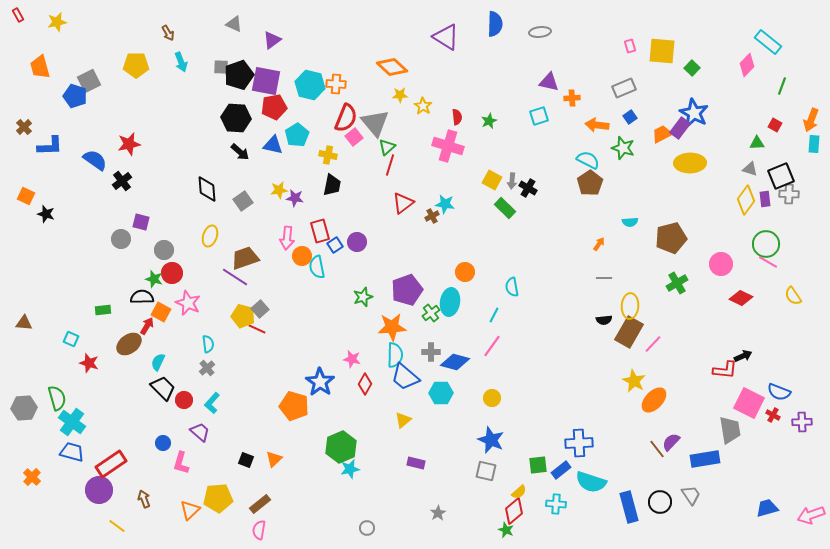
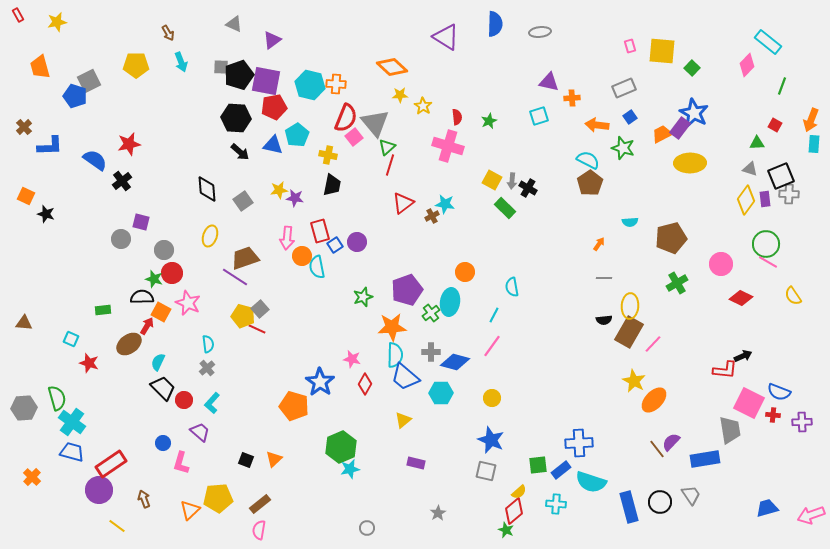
red cross at (773, 415): rotated 24 degrees counterclockwise
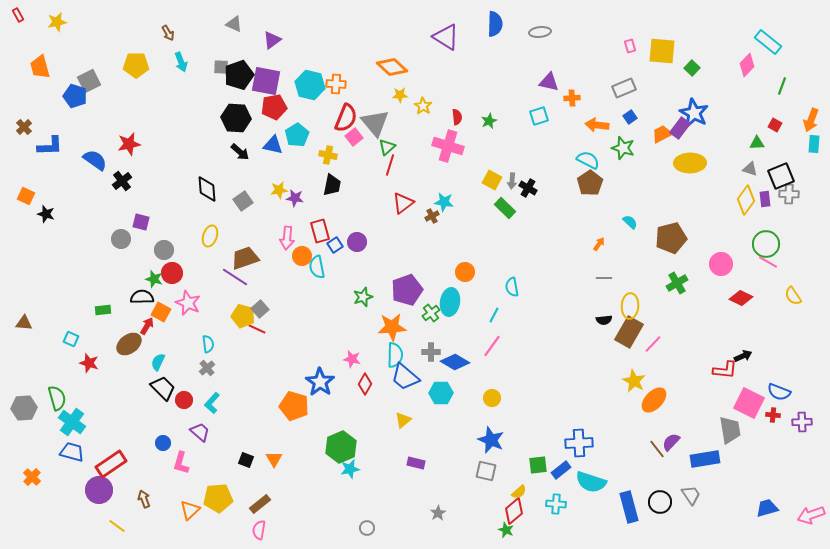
cyan star at (445, 204): moved 1 px left, 2 px up
cyan semicircle at (630, 222): rotated 133 degrees counterclockwise
blue diamond at (455, 362): rotated 16 degrees clockwise
orange triangle at (274, 459): rotated 18 degrees counterclockwise
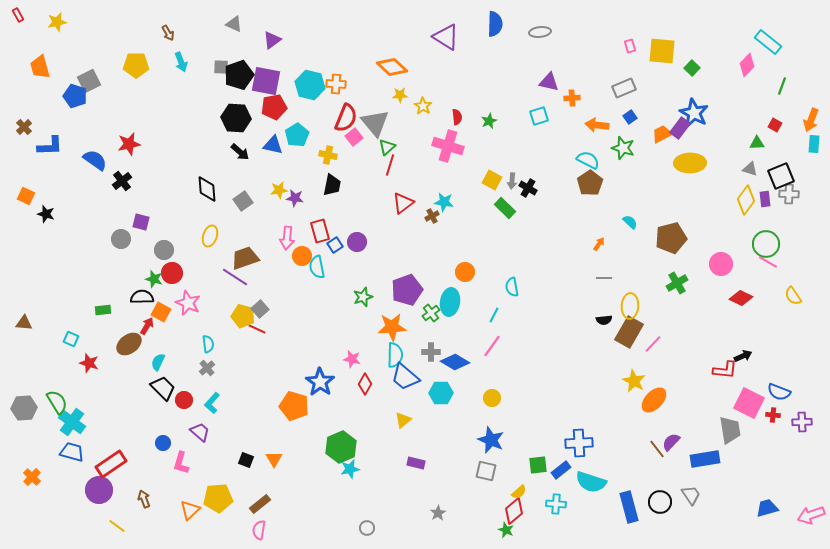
green semicircle at (57, 398): moved 4 px down; rotated 15 degrees counterclockwise
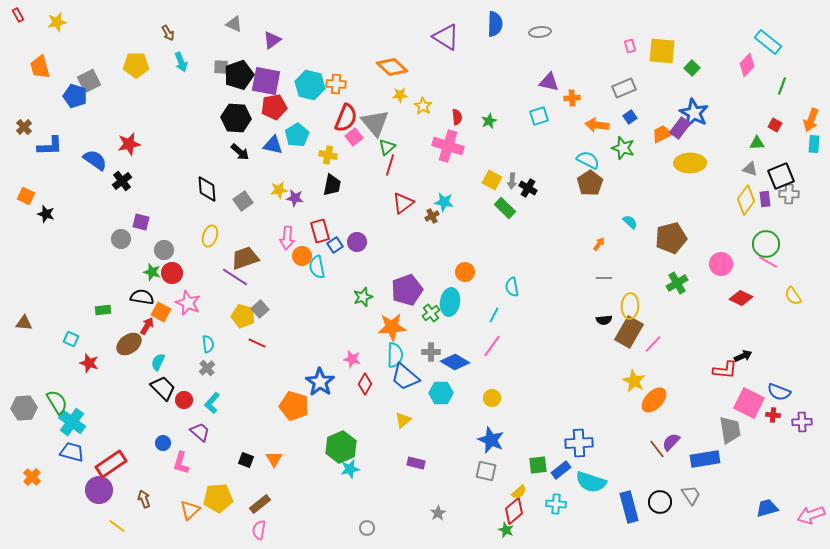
green star at (154, 279): moved 2 px left, 7 px up
black semicircle at (142, 297): rotated 10 degrees clockwise
red line at (257, 329): moved 14 px down
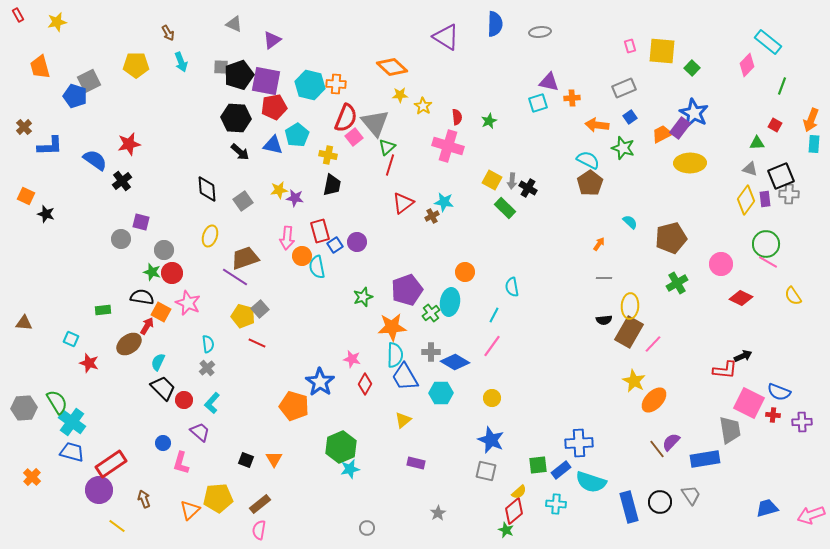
cyan square at (539, 116): moved 1 px left, 13 px up
blue trapezoid at (405, 377): rotated 20 degrees clockwise
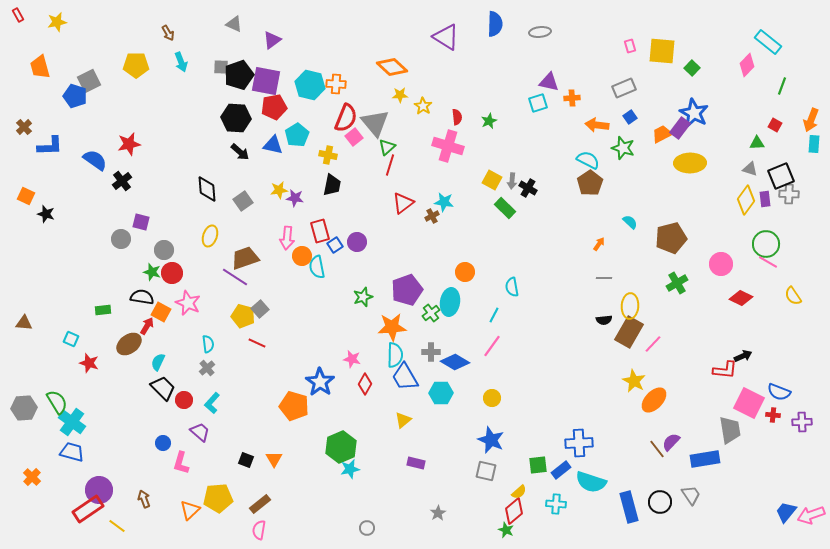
red rectangle at (111, 464): moved 23 px left, 45 px down
blue trapezoid at (767, 508): moved 19 px right, 4 px down; rotated 35 degrees counterclockwise
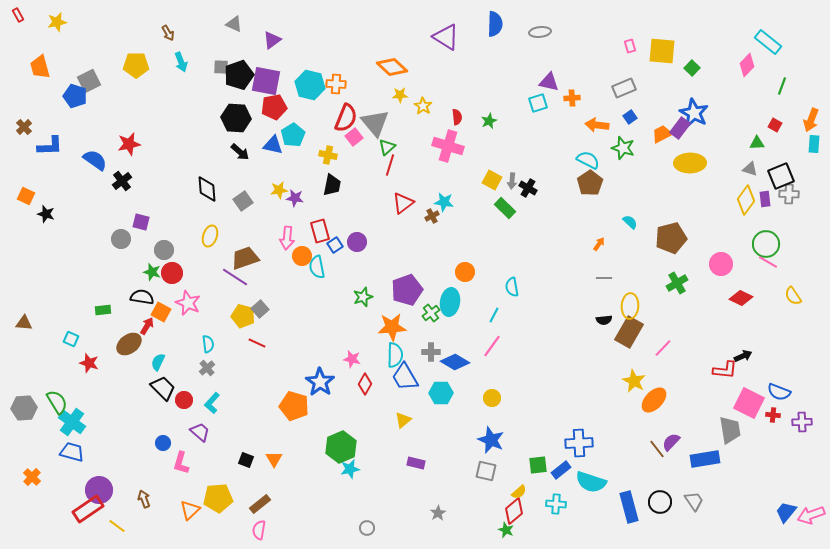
cyan pentagon at (297, 135): moved 4 px left
pink line at (653, 344): moved 10 px right, 4 px down
gray trapezoid at (691, 495): moved 3 px right, 6 px down
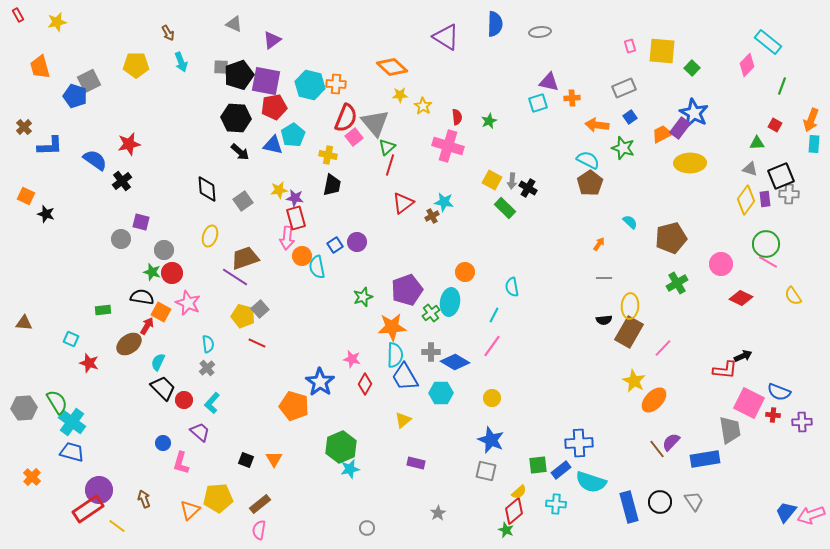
red rectangle at (320, 231): moved 24 px left, 13 px up
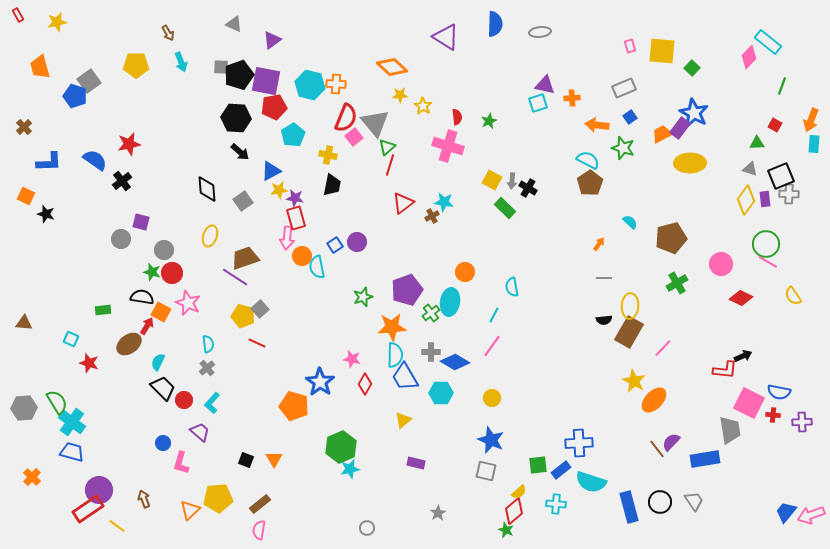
pink diamond at (747, 65): moved 2 px right, 8 px up
gray square at (89, 81): rotated 10 degrees counterclockwise
purple triangle at (549, 82): moved 4 px left, 3 px down
blue triangle at (273, 145): moved 2 px left, 26 px down; rotated 40 degrees counterclockwise
blue L-shape at (50, 146): moved 1 px left, 16 px down
blue semicircle at (779, 392): rotated 10 degrees counterclockwise
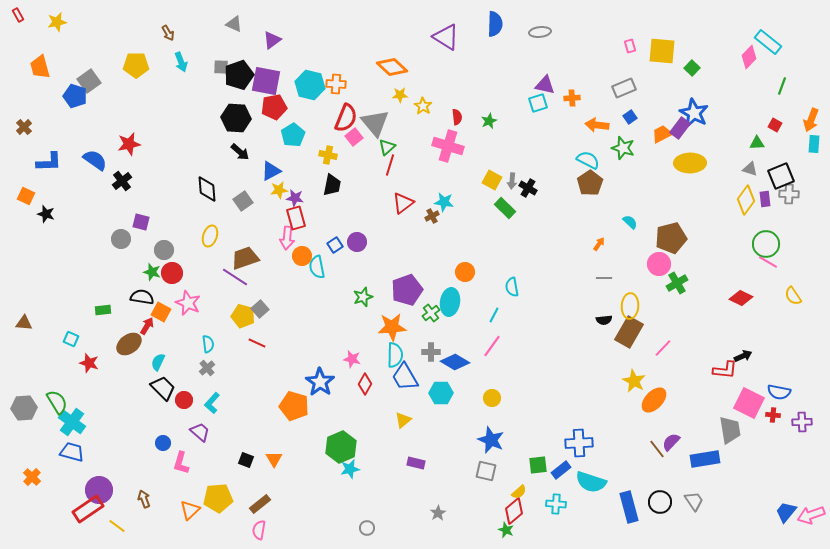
pink circle at (721, 264): moved 62 px left
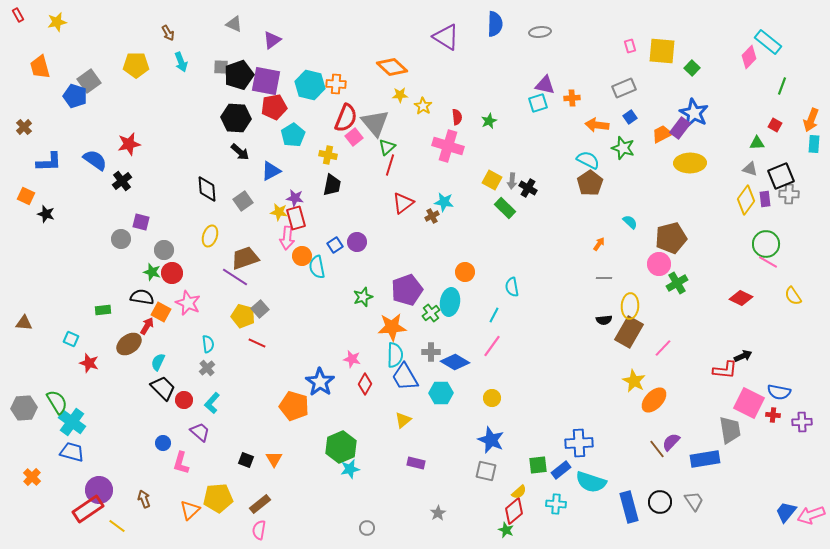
yellow star at (279, 190): moved 22 px down; rotated 18 degrees clockwise
